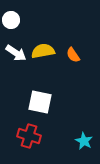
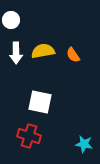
white arrow: rotated 55 degrees clockwise
cyan star: moved 3 px down; rotated 18 degrees counterclockwise
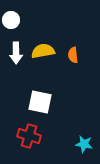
orange semicircle: rotated 28 degrees clockwise
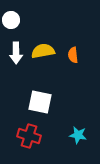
cyan star: moved 6 px left, 9 px up
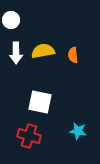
cyan star: moved 4 px up
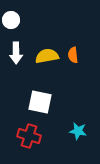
yellow semicircle: moved 4 px right, 5 px down
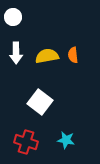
white circle: moved 2 px right, 3 px up
white square: rotated 25 degrees clockwise
cyan star: moved 12 px left, 9 px down
red cross: moved 3 px left, 6 px down
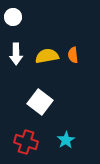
white arrow: moved 1 px down
cyan star: rotated 30 degrees clockwise
